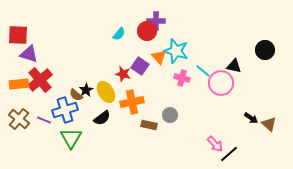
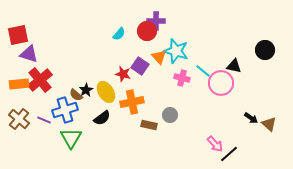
red square: rotated 15 degrees counterclockwise
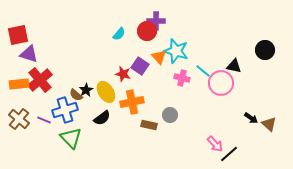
green triangle: rotated 15 degrees counterclockwise
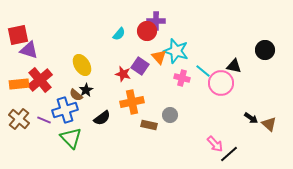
purple triangle: moved 4 px up
yellow ellipse: moved 24 px left, 27 px up
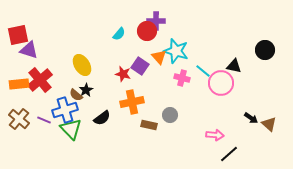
green triangle: moved 9 px up
pink arrow: moved 9 px up; rotated 42 degrees counterclockwise
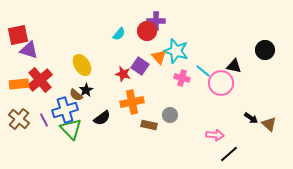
purple line: rotated 40 degrees clockwise
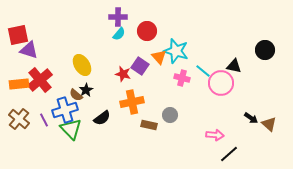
purple cross: moved 38 px left, 4 px up
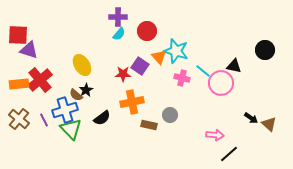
red square: rotated 15 degrees clockwise
red star: rotated 14 degrees counterclockwise
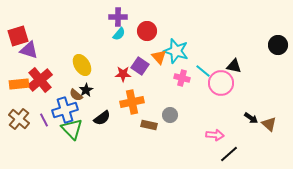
red square: moved 1 px down; rotated 20 degrees counterclockwise
black circle: moved 13 px right, 5 px up
green triangle: moved 1 px right
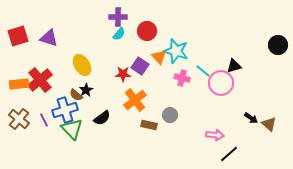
purple triangle: moved 20 px right, 12 px up
black triangle: rotated 28 degrees counterclockwise
orange cross: moved 3 px right, 2 px up; rotated 25 degrees counterclockwise
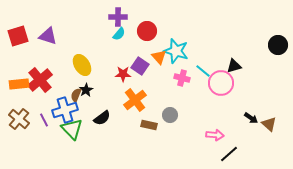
purple triangle: moved 1 px left, 2 px up
brown semicircle: rotated 72 degrees clockwise
